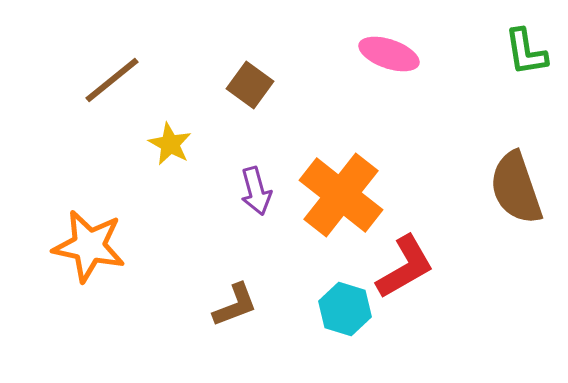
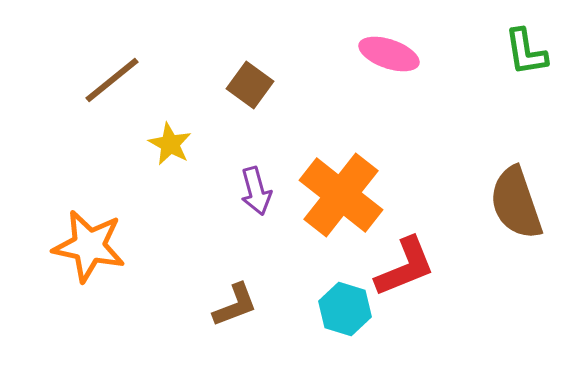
brown semicircle: moved 15 px down
red L-shape: rotated 8 degrees clockwise
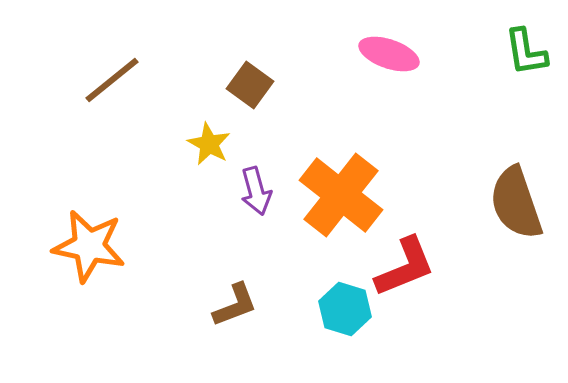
yellow star: moved 39 px right
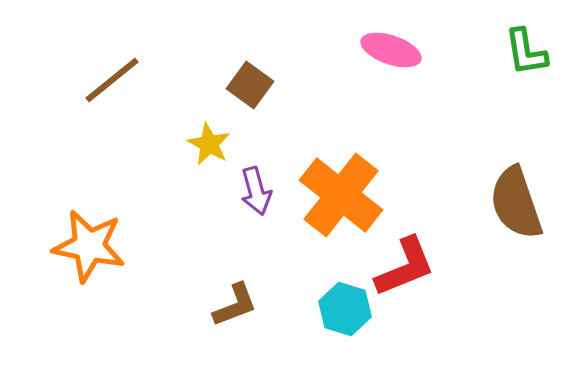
pink ellipse: moved 2 px right, 4 px up
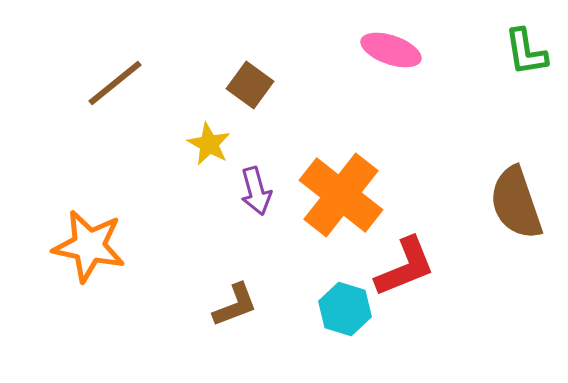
brown line: moved 3 px right, 3 px down
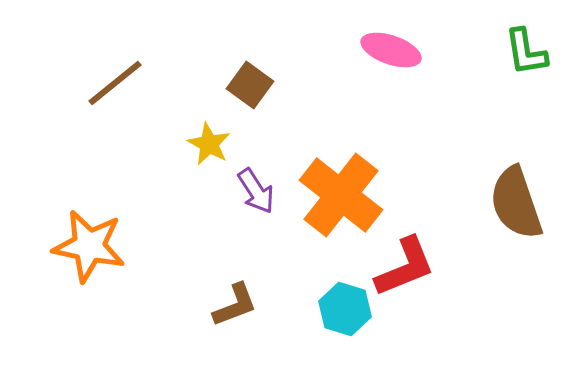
purple arrow: rotated 18 degrees counterclockwise
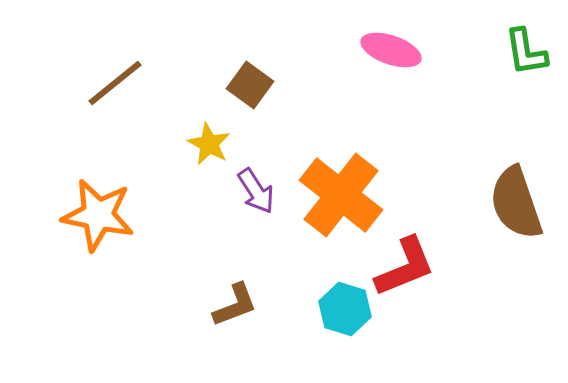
orange star: moved 9 px right, 31 px up
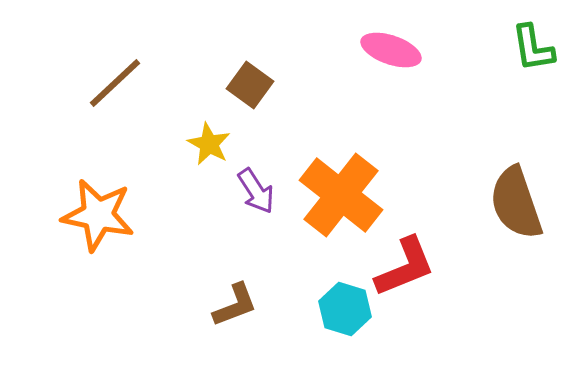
green L-shape: moved 7 px right, 4 px up
brown line: rotated 4 degrees counterclockwise
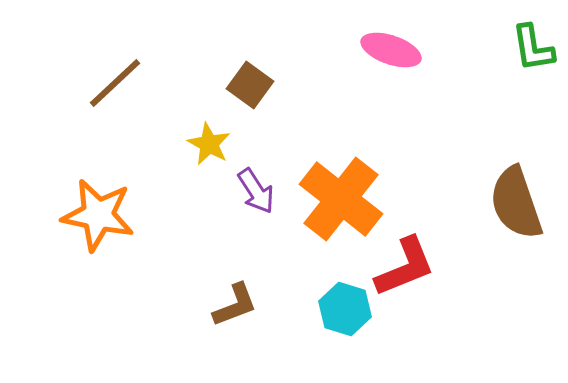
orange cross: moved 4 px down
